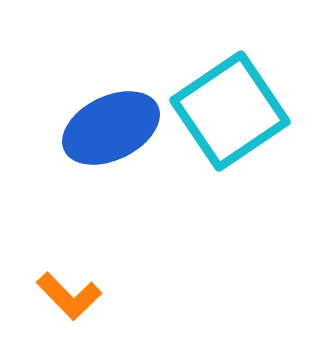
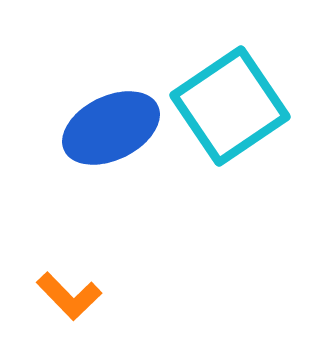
cyan square: moved 5 px up
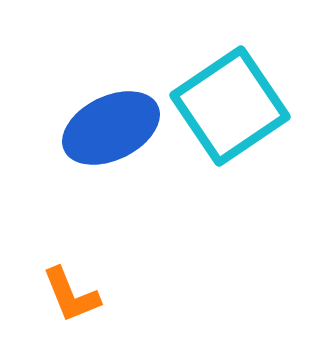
orange L-shape: moved 2 px right, 1 px up; rotated 22 degrees clockwise
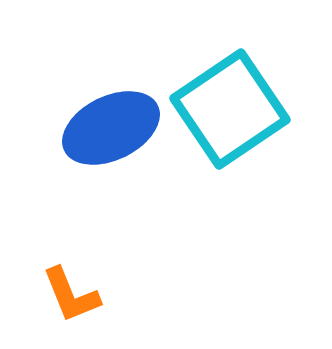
cyan square: moved 3 px down
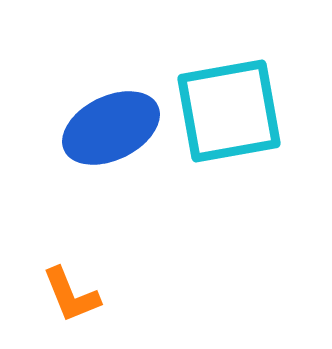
cyan square: moved 1 px left, 2 px down; rotated 24 degrees clockwise
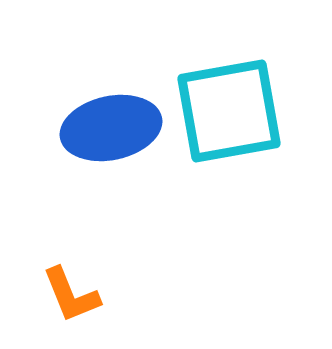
blue ellipse: rotated 14 degrees clockwise
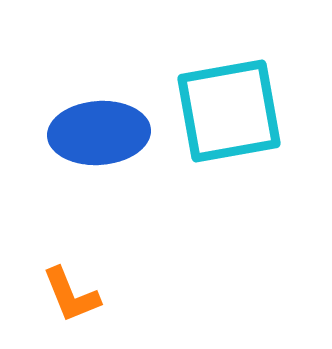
blue ellipse: moved 12 px left, 5 px down; rotated 8 degrees clockwise
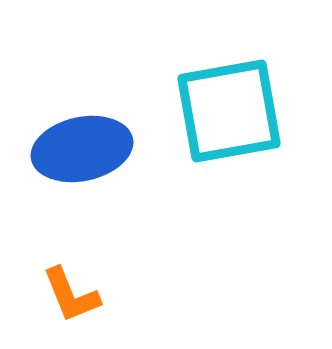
blue ellipse: moved 17 px left, 16 px down; rotated 8 degrees counterclockwise
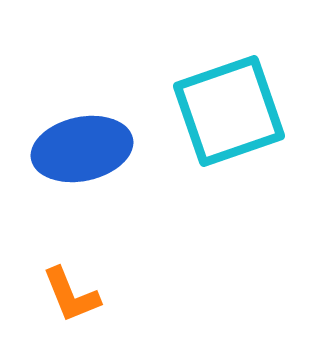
cyan square: rotated 9 degrees counterclockwise
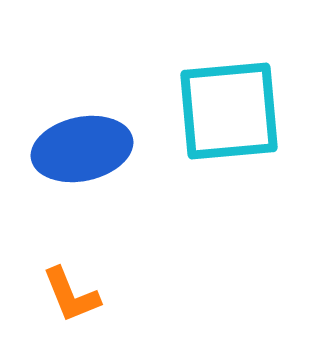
cyan square: rotated 14 degrees clockwise
